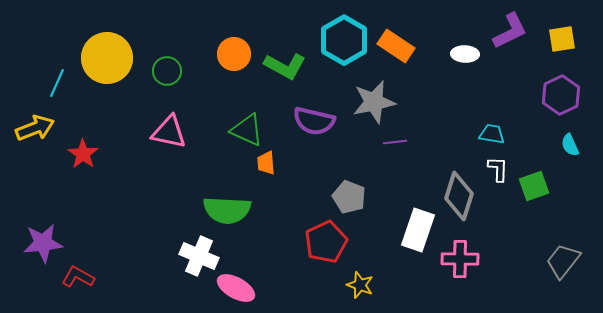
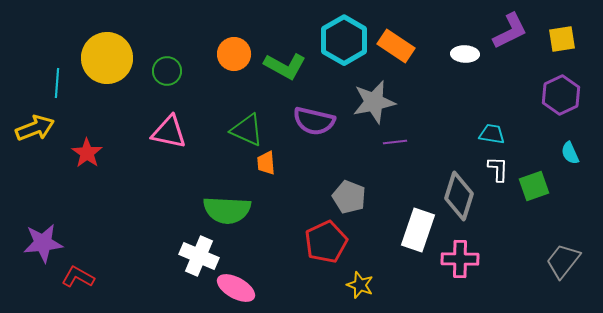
cyan line: rotated 20 degrees counterclockwise
cyan semicircle: moved 8 px down
red star: moved 4 px right, 1 px up
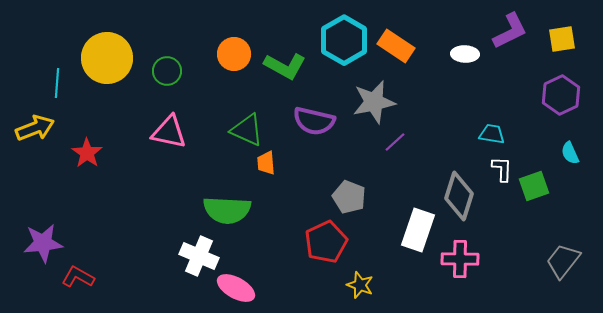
purple line: rotated 35 degrees counterclockwise
white L-shape: moved 4 px right
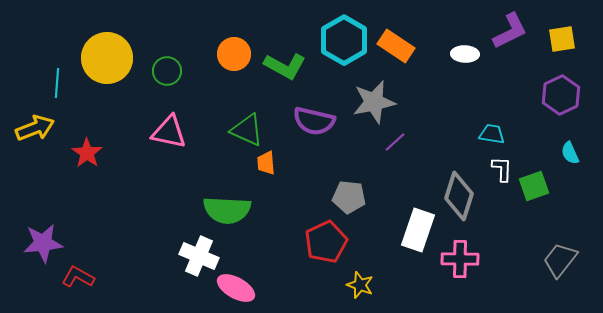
gray pentagon: rotated 16 degrees counterclockwise
gray trapezoid: moved 3 px left, 1 px up
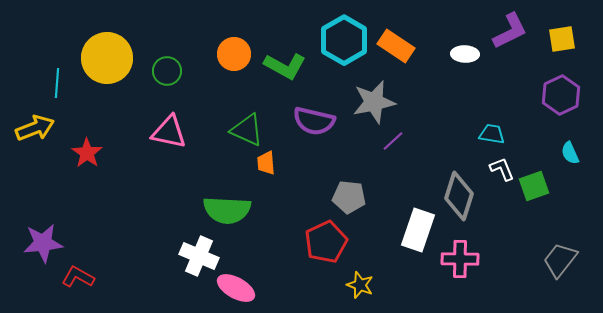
purple line: moved 2 px left, 1 px up
white L-shape: rotated 24 degrees counterclockwise
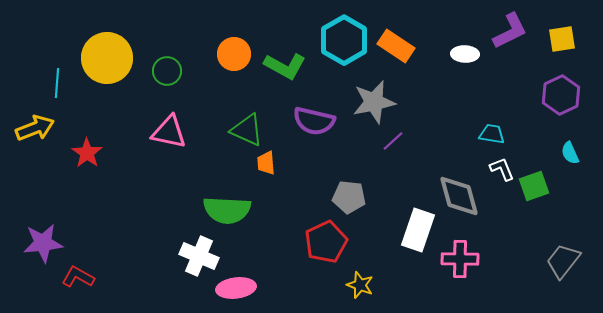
gray diamond: rotated 33 degrees counterclockwise
gray trapezoid: moved 3 px right, 1 px down
pink ellipse: rotated 36 degrees counterclockwise
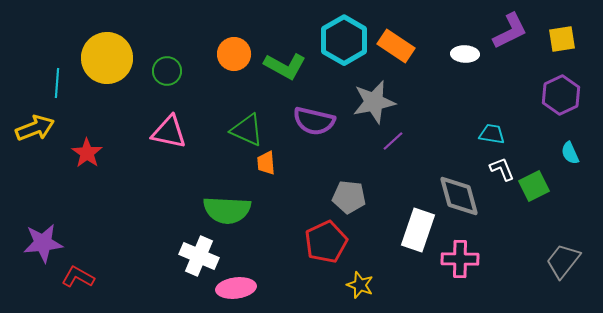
green square: rotated 8 degrees counterclockwise
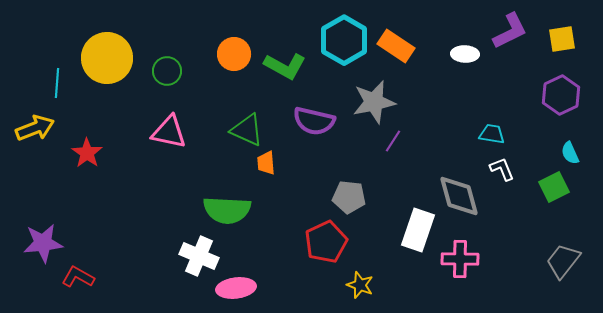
purple line: rotated 15 degrees counterclockwise
green square: moved 20 px right, 1 px down
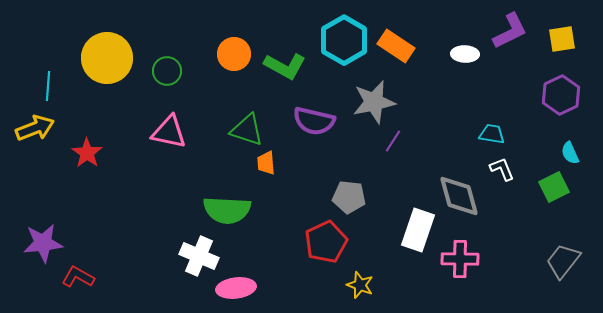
cyan line: moved 9 px left, 3 px down
green triangle: rotated 6 degrees counterclockwise
